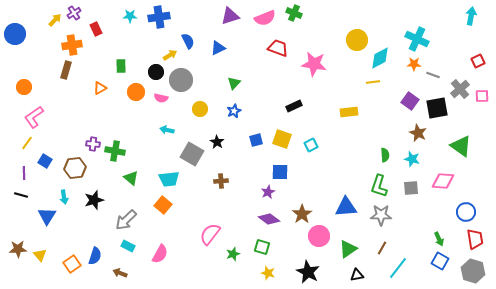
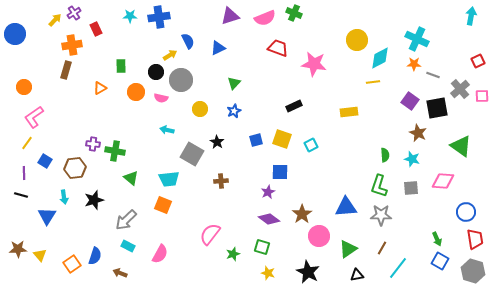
orange square at (163, 205): rotated 18 degrees counterclockwise
green arrow at (439, 239): moved 2 px left
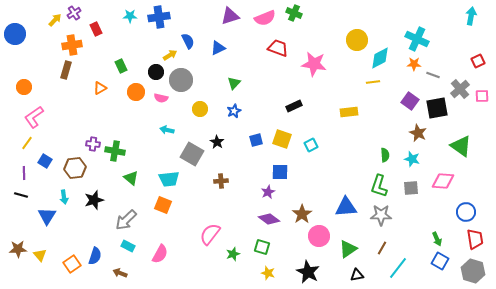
green rectangle at (121, 66): rotated 24 degrees counterclockwise
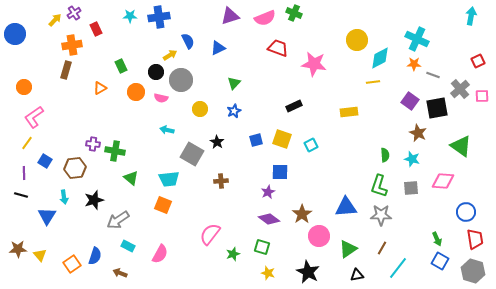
gray arrow at (126, 220): moved 8 px left; rotated 10 degrees clockwise
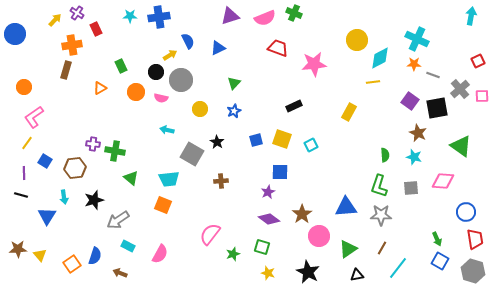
purple cross at (74, 13): moved 3 px right; rotated 24 degrees counterclockwise
pink star at (314, 64): rotated 15 degrees counterclockwise
yellow rectangle at (349, 112): rotated 54 degrees counterclockwise
cyan star at (412, 159): moved 2 px right, 2 px up
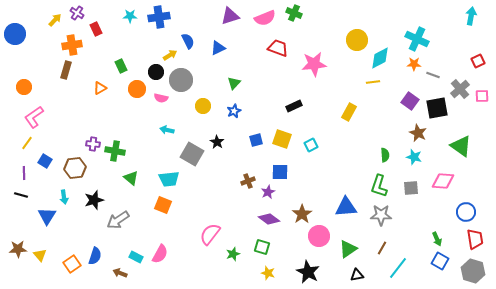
orange circle at (136, 92): moved 1 px right, 3 px up
yellow circle at (200, 109): moved 3 px right, 3 px up
brown cross at (221, 181): moved 27 px right; rotated 16 degrees counterclockwise
cyan rectangle at (128, 246): moved 8 px right, 11 px down
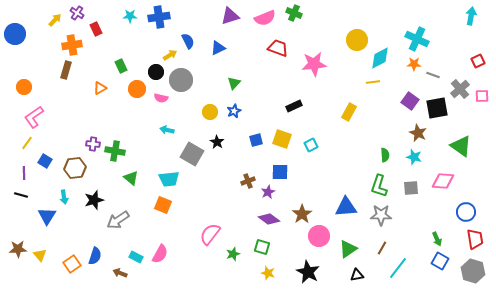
yellow circle at (203, 106): moved 7 px right, 6 px down
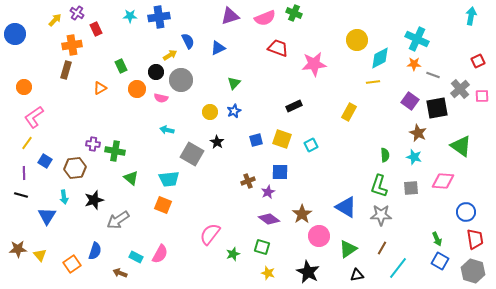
blue triangle at (346, 207): rotated 35 degrees clockwise
blue semicircle at (95, 256): moved 5 px up
